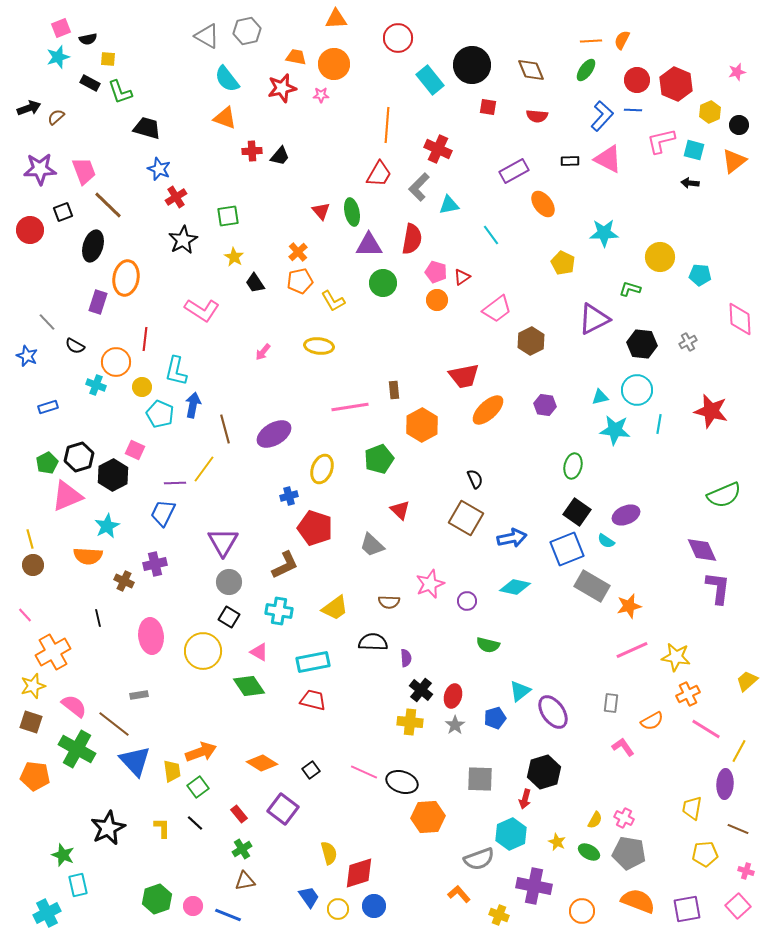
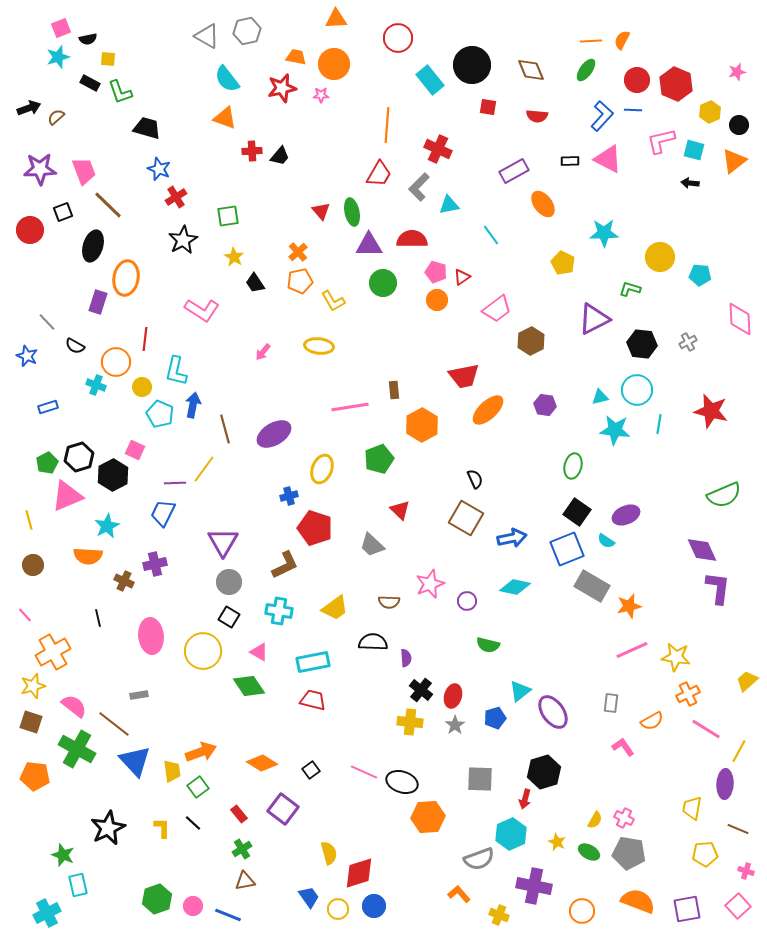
red semicircle at (412, 239): rotated 100 degrees counterclockwise
yellow line at (30, 539): moved 1 px left, 19 px up
black line at (195, 823): moved 2 px left
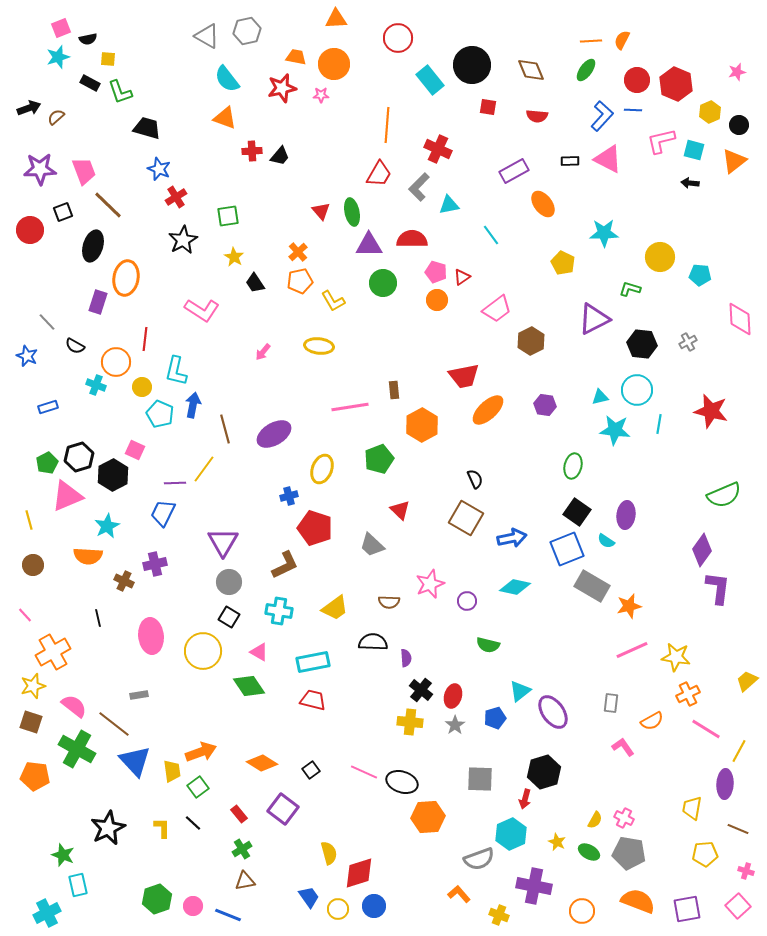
purple ellipse at (626, 515): rotated 60 degrees counterclockwise
purple diamond at (702, 550): rotated 60 degrees clockwise
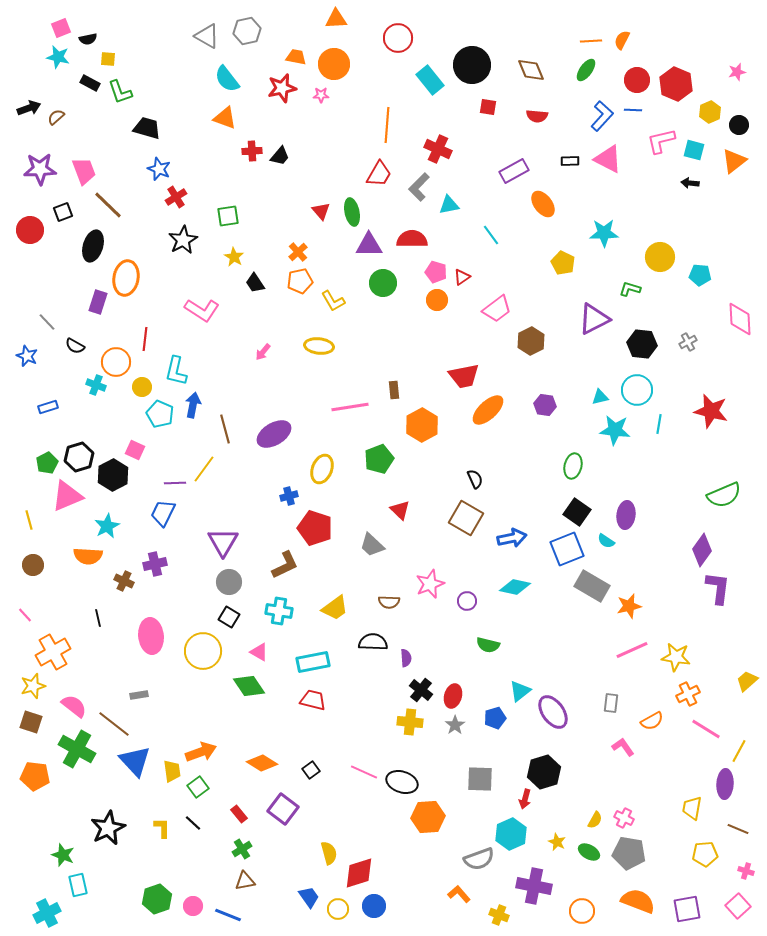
cyan star at (58, 57): rotated 30 degrees clockwise
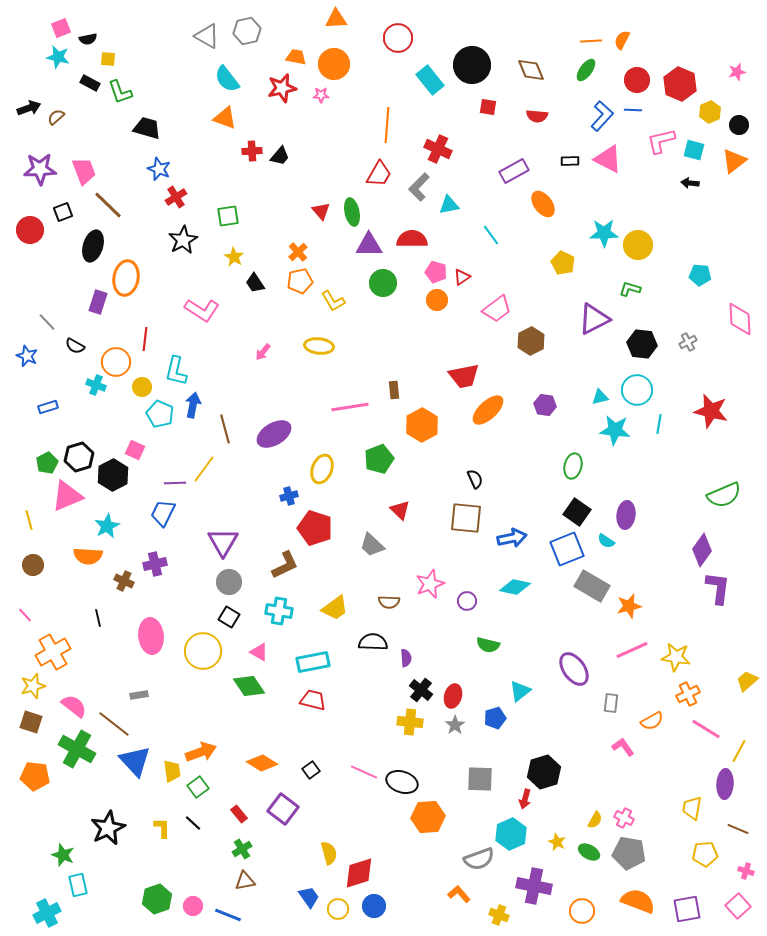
red hexagon at (676, 84): moved 4 px right
yellow circle at (660, 257): moved 22 px left, 12 px up
brown square at (466, 518): rotated 24 degrees counterclockwise
purple ellipse at (553, 712): moved 21 px right, 43 px up
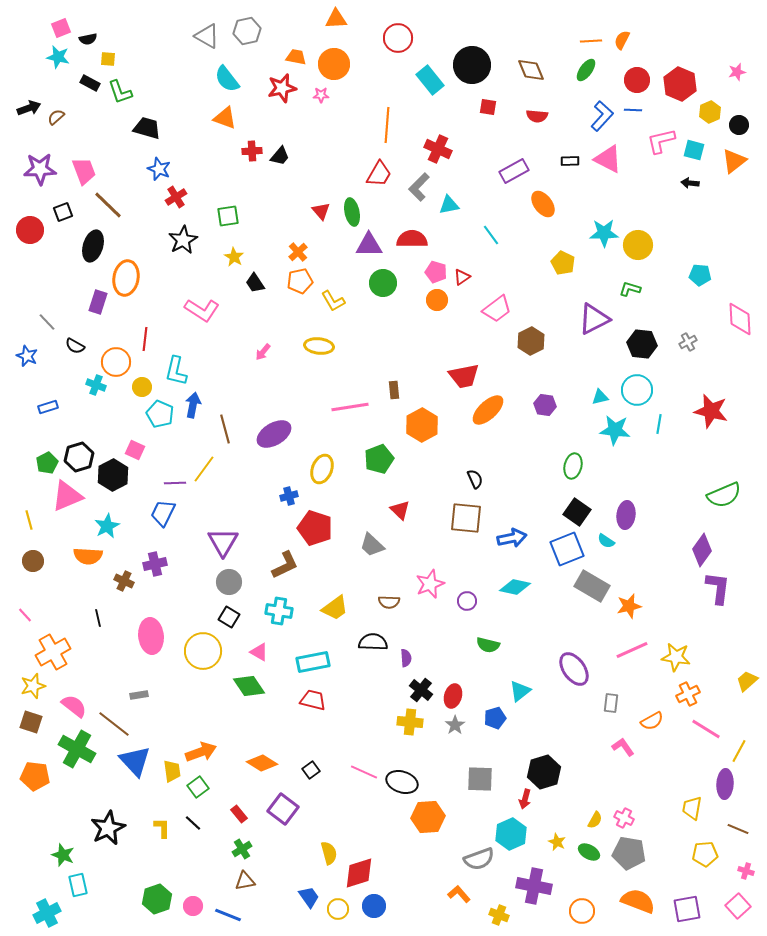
brown circle at (33, 565): moved 4 px up
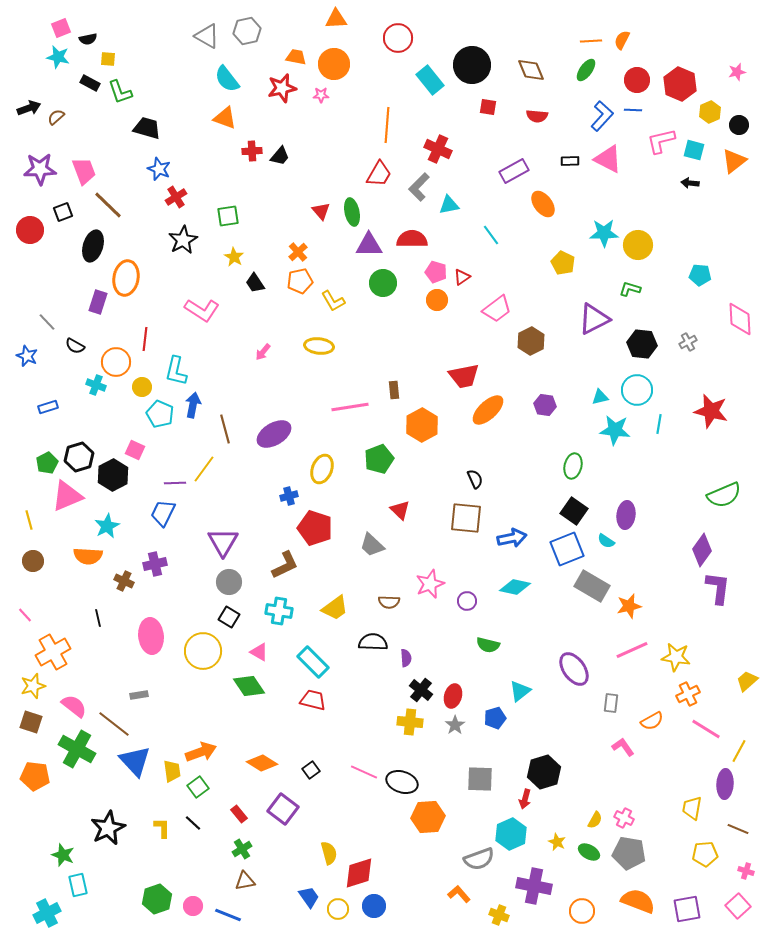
black square at (577, 512): moved 3 px left, 1 px up
cyan rectangle at (313, 662): rotated 56 degrees clockwise
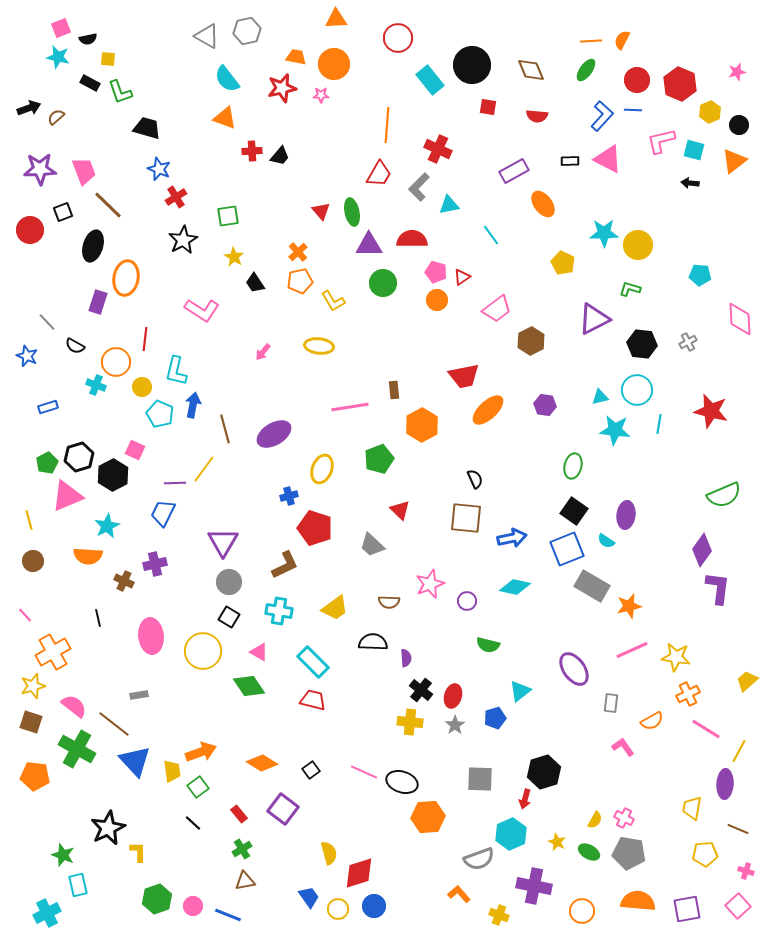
yellow L-shape at (162, 828): moved 24 px left, 24 px down
orange semicircle at (638, 901): rotated 16 degrees counterclockwise
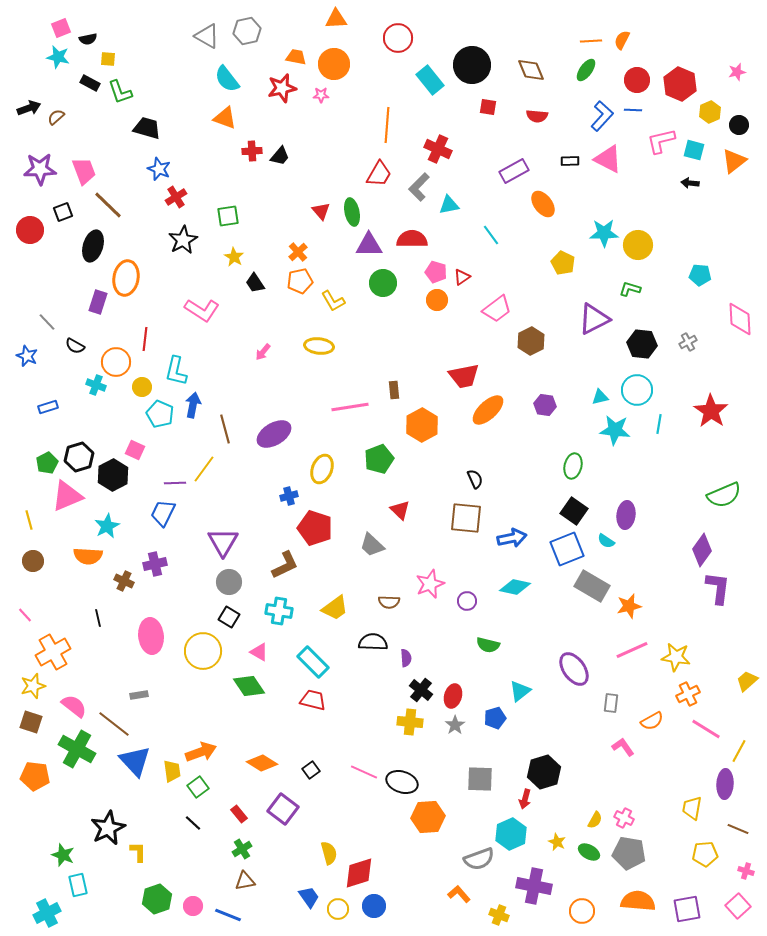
red star at (711, 411): rotated 20 degrees clockwise
